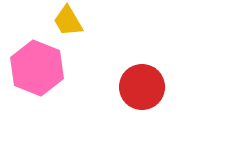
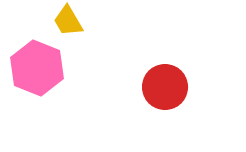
red circle: moved 23 px right
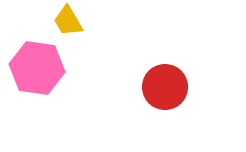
pink hexagon: rotated 14 degrees counterclockwise
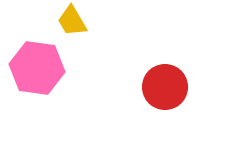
yellow trapezoid: moved 4 px right
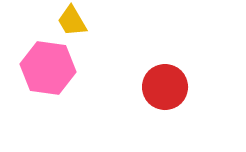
pink hexagon: moved 11 px right
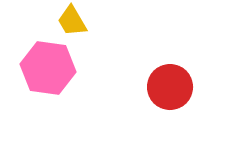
red circle: moved 5 px right
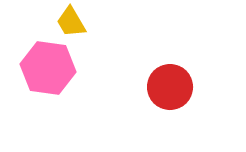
yellow trapezoid: moved 1 px left, 1 px down
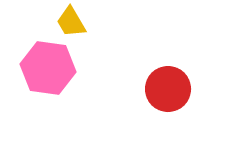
red circle: moved 2 px left, 2 px down
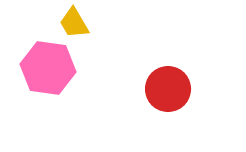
yellow trapezoid: moved 3 px right, 1 px down
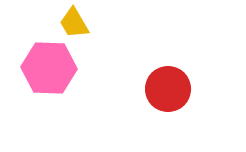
pink hexagon: moved 1 px right; rotated 6 degrees counterclockwise
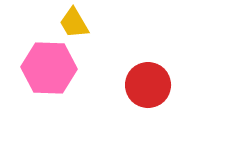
red circle: moved 20 px left, 4 px up
